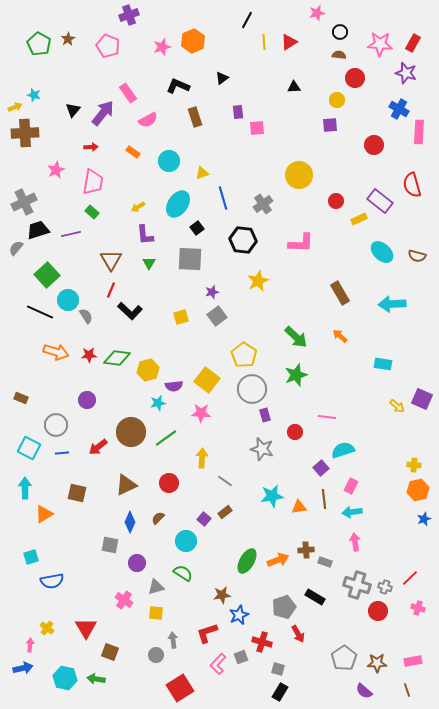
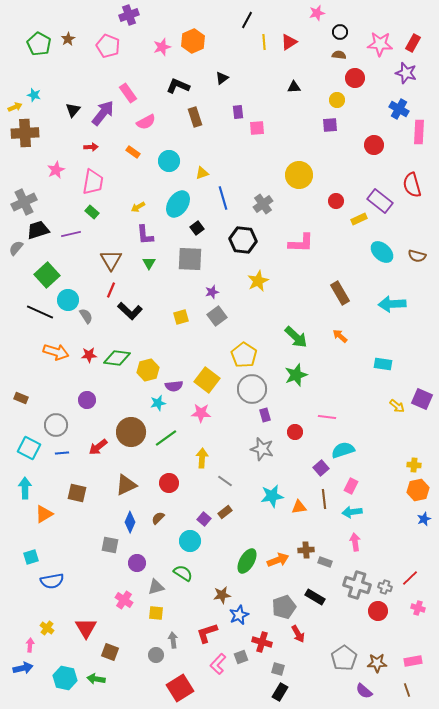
pink semicircle at (148, 120): moved 2 px left, 2 px down
cyan circle at (186, 541): moved 4 px right
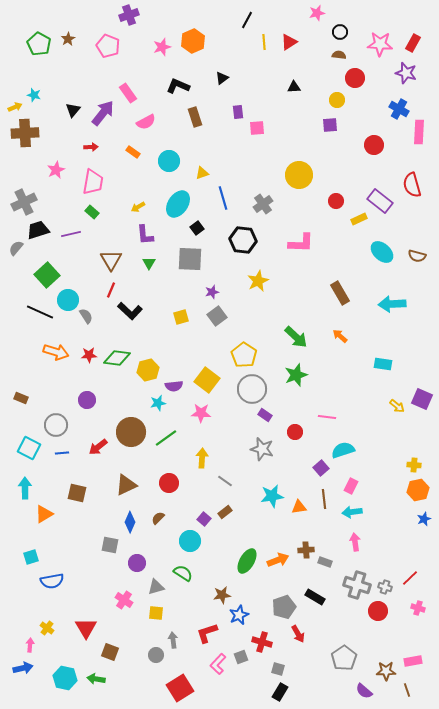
purple rectangle at (265, 415): rotated 40 degrees counterclockwise
brown star at (377, 663): moved 9 px right, 8 px down
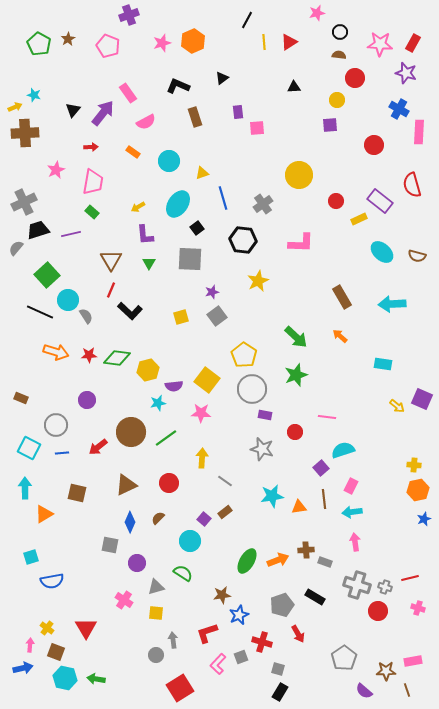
pink star at (162, 47): moved 4 px up
brown rectangle at (340, 293): moved 2 px right, 4 px down
purple rectangle at (265, 415): rotated 24 degrees counterclockwise
red line at (410, 578): rotated 30 degrees clockwise
gray pentagon at (284, 607): moved 2 px left, 2 px up
brown square at (110, 652): moved 54 px left
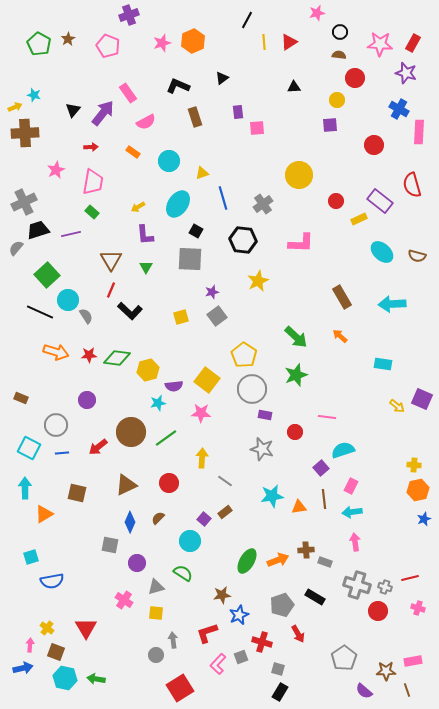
black square at (197, 228): moved 1 px left, 3 px down; rotated 24 degrees counterclockwise
green triangle at (149, 263): moved 3 px left, 4 px down
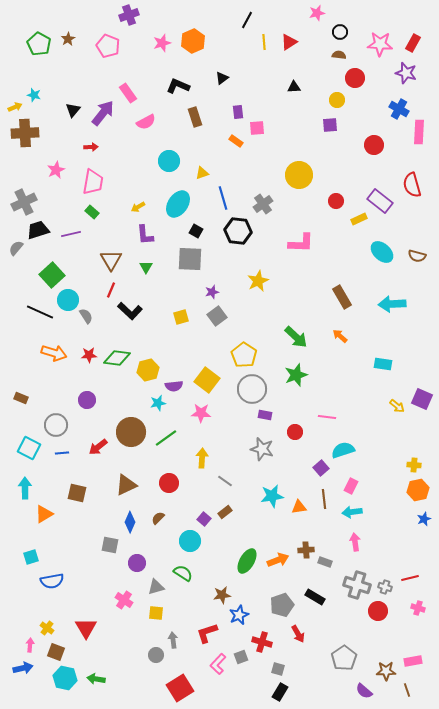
orange rectangle at (133, 152): moved 103 px right, 11 px up
black hexagon at (243, 240): moved 5 px left, 9 px up
green square at (47, 275): moved 5 px right
orange arrow at (56, 352): moved 2 px left, 1 px down
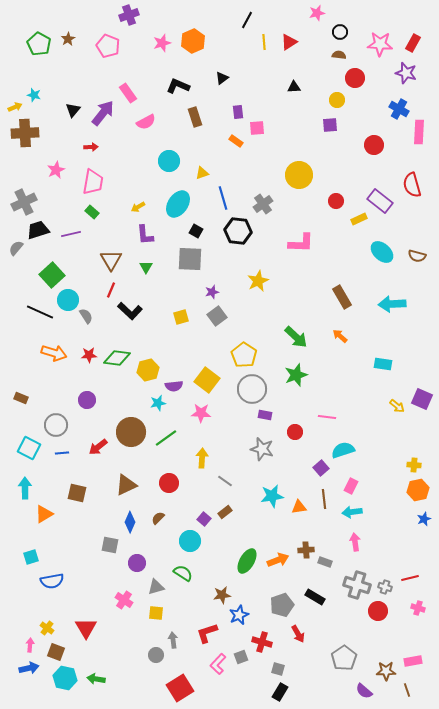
blue arrow at (23, 668): moved 6 px right
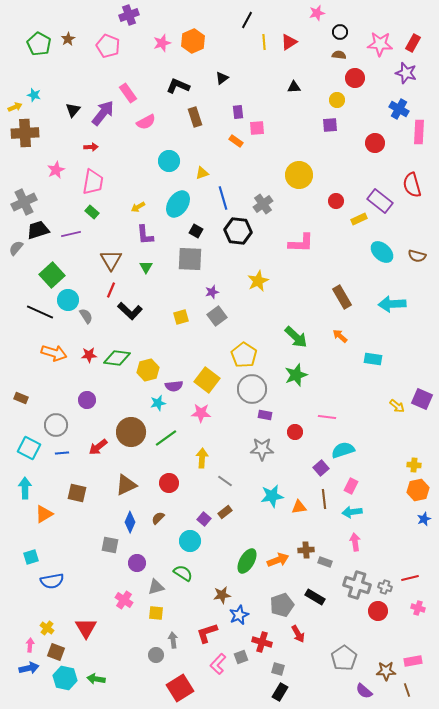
red circle at (374, 145): moved 1 px right, 2 px up
cyan rectangle at (383, 364): moved 10 px left, 5 px up
gray star at (262, 449): rotated 15 degrees counterclockwise
